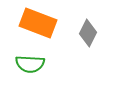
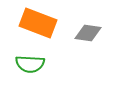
gray diamond: rotated 72 degrees clockwise
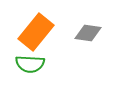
orange rectangle: moved 2 px left, 9 px down; rotated 72 degrees counterclockwise
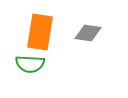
orange rectangle: moved 4 px right; rotated 30 degrees counterclockwise
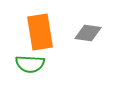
orange rectangle: rotated 18 degrees counterclockwise
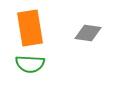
orange rectangle: moved 10 px left, 4 px up
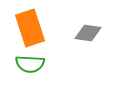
orange rectangle: rotated 9 degrees counterclockwise
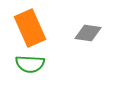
orange rectangle: rotated 6 degrees counterclockwise
